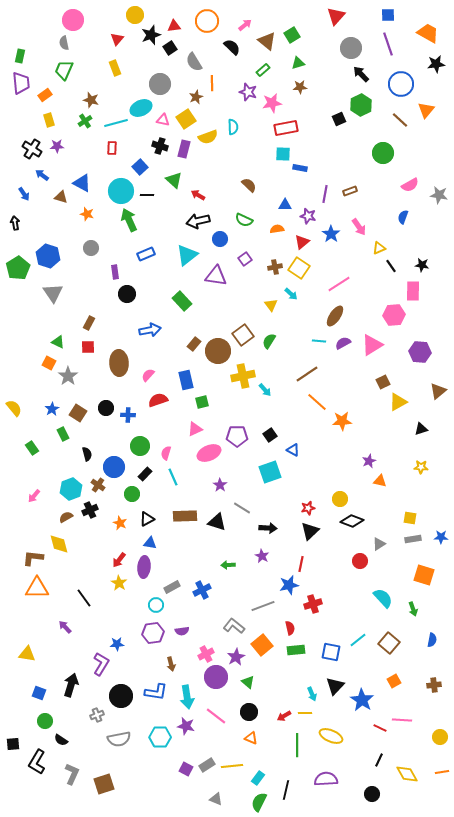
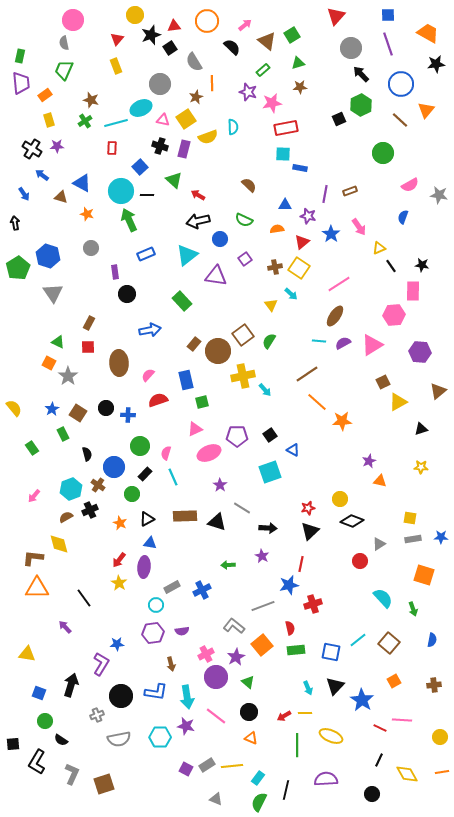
yellow rectangle at (115, 68): moved 1 px right, 2 px up
cyan arrow at (312, 694): moved 4 px left, 6 px up
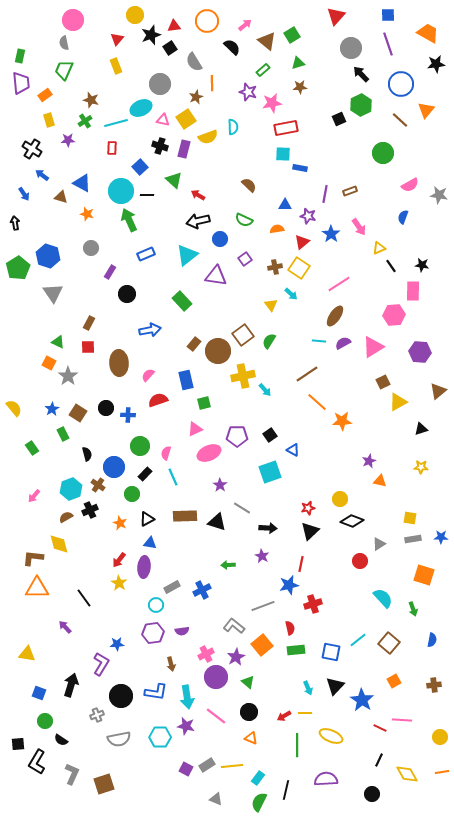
purple star at (57, 146): moved 11 px right, 6 px up
purple rectangle at (115, 272): moved 5 px left; rotated 40 degrees clockwise
pink triangle at (372, 345): moved 1 px right, 2 px down
green square at (202, 402): moved 2 px right, 1 px down
black square at (13, 744): moved 5 px right
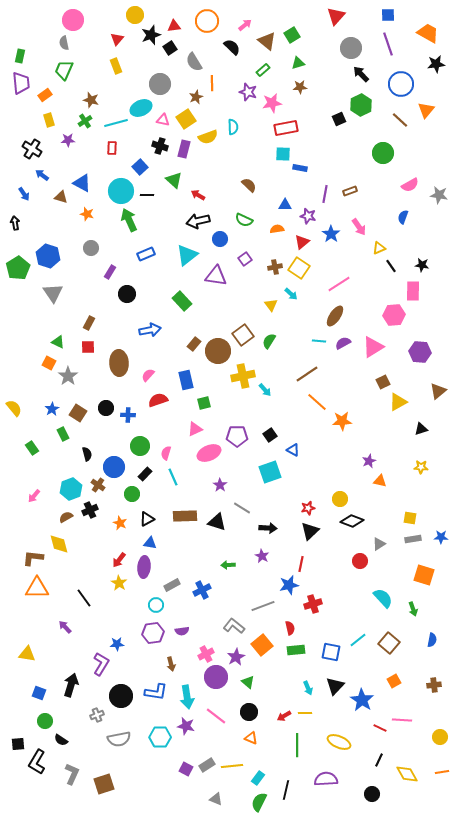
gray rectangle at (172, 587): moved 2 px up
yellow ellipse at (331, 736): moved 8 px right, 6 px down
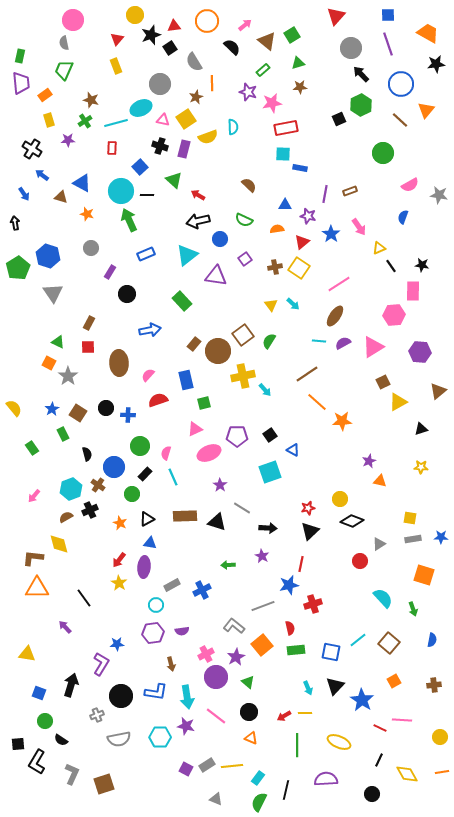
cyan arrow at (291, 294): moved 2 px right, 10 px down
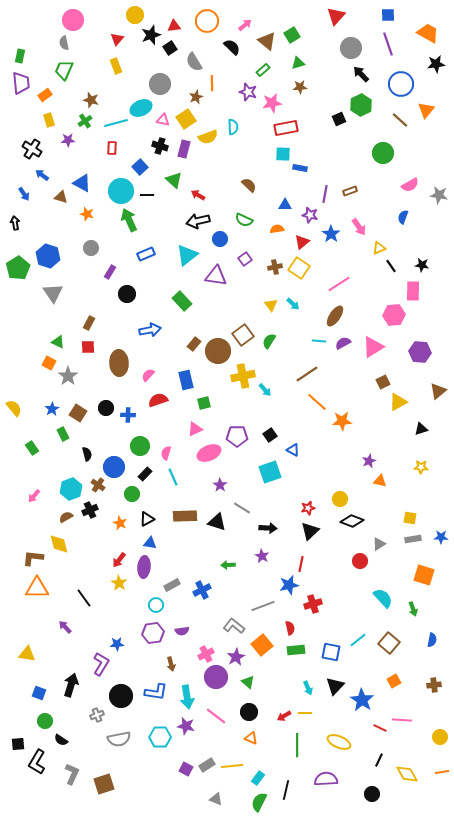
purple star at (308, 216): moved 2 px right, 1 px up
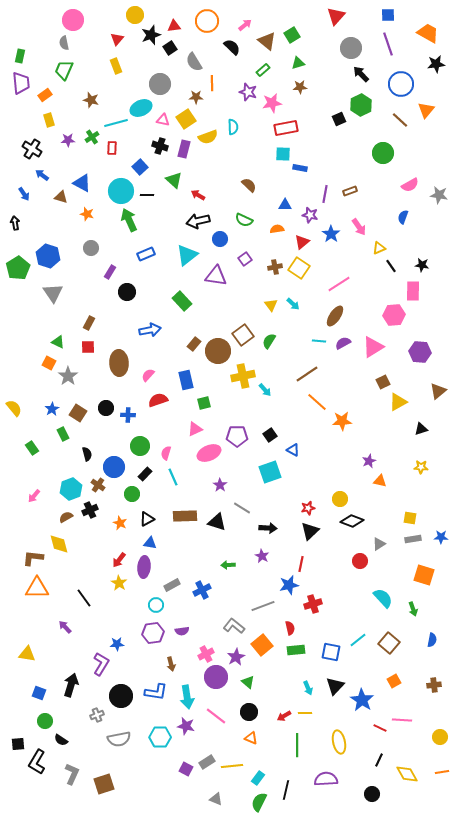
brown star at (196, 97): rotated 24 degrees clockwise
green cross at (85, 121): moved 7 px right, 16 px down
black circle at (127, 294): moved 2 px up
yellow ellipse at (339, 742): rotated 55 degrees clockwise
gray rectangle at (207, 765): moved 3 px up
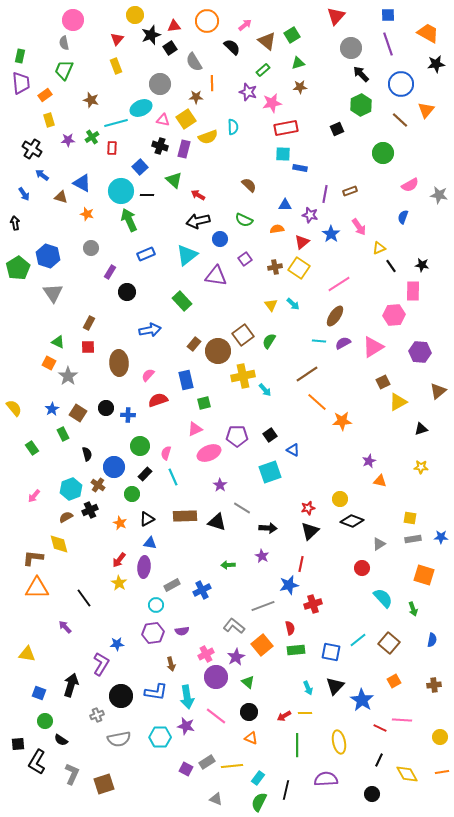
black square at (339, 119): moved 2 px left, 10 px down
red circle at (360, 561): moved 2 px right, 7 px down
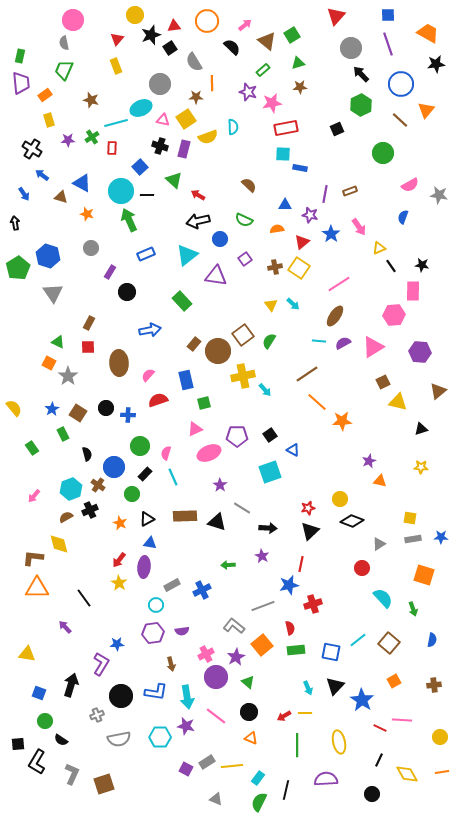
yellow triangle at (398, 402): rotated 42 degrees clockwise
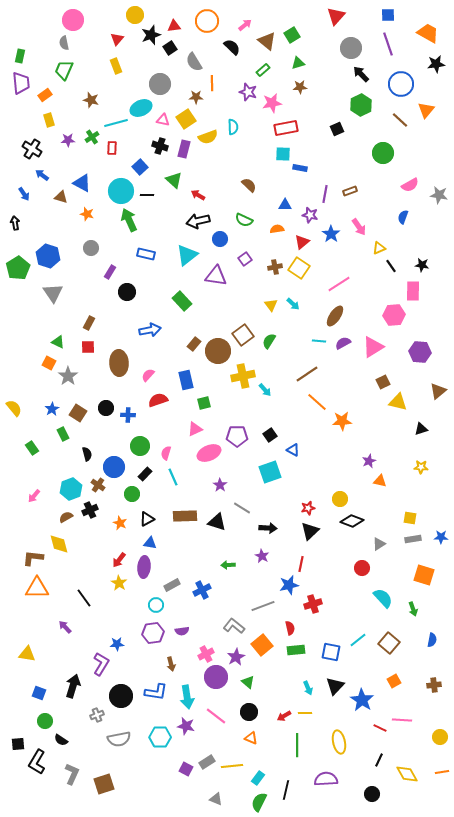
blue rectangle at (146, 254): rotated 36 degrees clockwise
black arrow at (71, 685): moved 2 px right, 1 px down
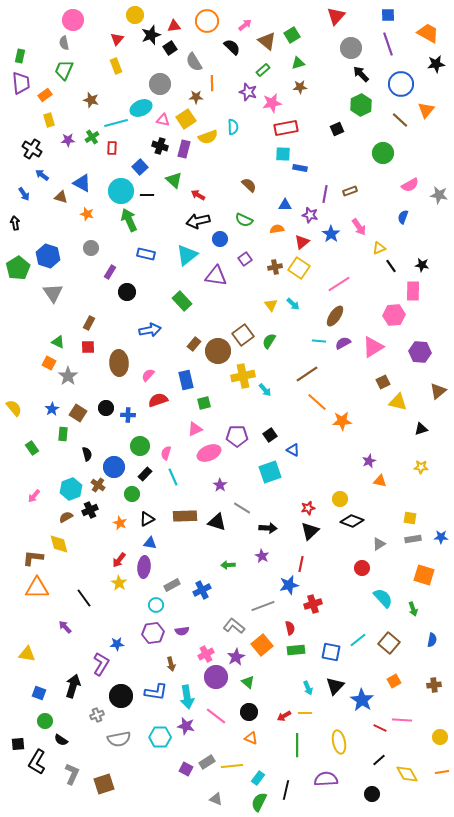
green rectangle at (63, 434): rotated 32 degrees clockwise
black line at (379, 760): rotated 24 degrees clockwise
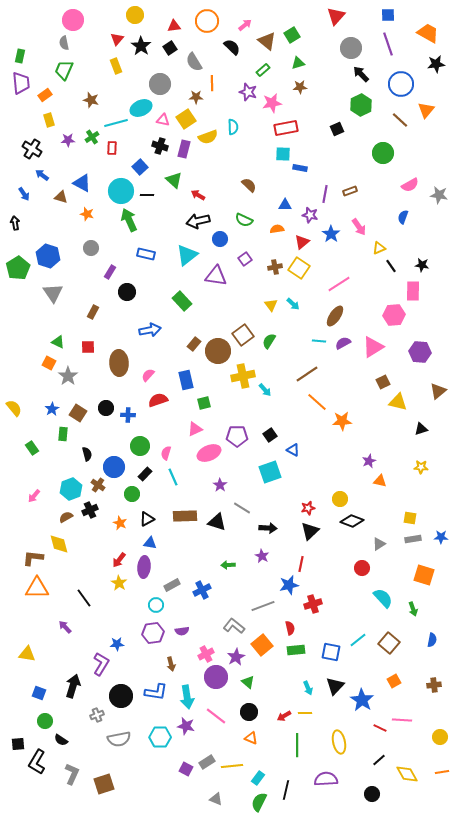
black star at (151, 35): moved 10 px left, 11 px down; rotated 18 degrees counterclockwise
brown rectangle at (89, 323): moved 4 px right, 11 px up
